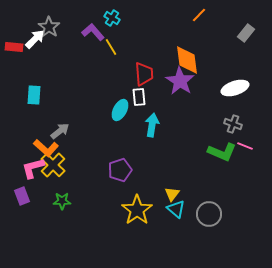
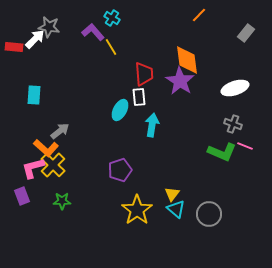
gray star: rotated 25 degrees counterclockwise
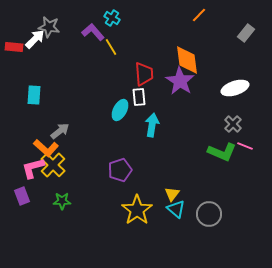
gray cross: rotated 24 degrees clockwise
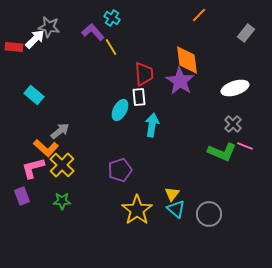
cyan rectangle: rotated 54 degrees counterclockwise
yellow cross: moved 9 px right
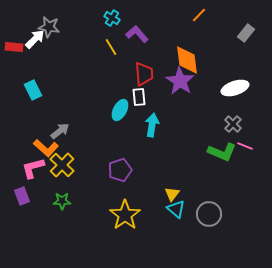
purple L-shape: moved 44 px right, 2 px down
cyan rectangle: moved 1 px left, 5 px up; rotated 24 degrees clockwise
yellow star: moved 12 px left, 5 px down
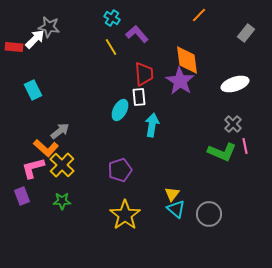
white ellipse: moved 4 px up
pink line: rotated 56 degrees clockwise
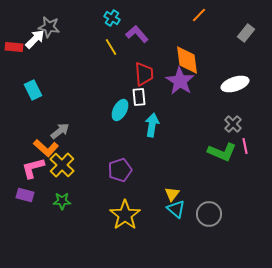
purple rectangle: moved 3 px right, 1 px up; rotated 54 degrees counterclockwise
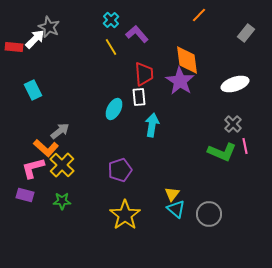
cyan cross: moved 1 px left, 2 px down; rotated 14 degrees clockwise
gray star: rotated 15 degrees clockwise
cyan ellipse: moved 6 px left, 1 px up
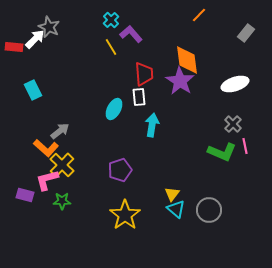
purple L-shape: moved 6 px left
pink L-shape: moved 14 px right, 12 px down
gray circle: moved 4 px up
